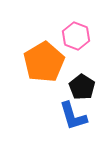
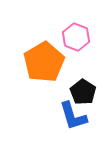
pink hexagon: moved 1 px down
black pentagon: moved 1 px right, 5 px down
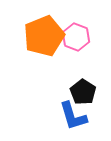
orange pentagon: moved 26 px up; rotated 9 degrees clockwise
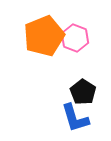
pink hexagon: moved 1 px left, 1 px down
blue L-shape: moved 2 px right, 2 px down
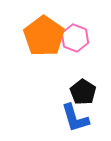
orange pentagon: rotated 15 degrees counterclockwise
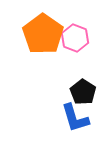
orange pentagon: moved 1 px left, 2 px up
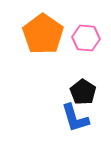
pink hexagon: moved 11 px right; rotated 16 degrees counterclockwise
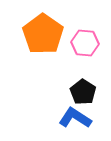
pink hexagon: moved 1 px left, 5 px down
blue L-shape: rotated 140 degrees clockwise
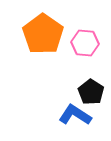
black pentagon: moved 8 px right
blue L-shape: moved 3 px up
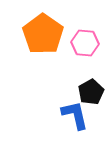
black pentagon: rotated 10 degrees clockwise
blue L-shape: rotated 44 degrees clockwise
